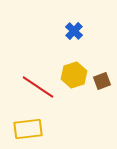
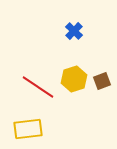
yellow hexagon: moved 4 px down
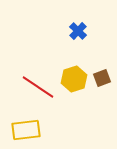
blue cross: moved 4 px right
brown square: moved 3 px up
yellow rectangle: moved 2 px left, 1 px down
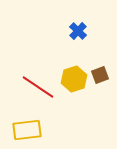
brown square: moved 2 px left, 3 px up
yellow rectangle: moved 1 px right
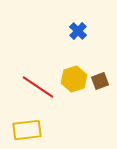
brown square: moved 6 px down
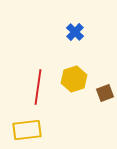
blue cross: moved 3 px left, 1 px down
brown square: moved 5 px right, 12 px down
red line: rotated 64 degrees clockwise
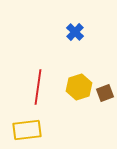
yellow hexagon: moved 5 px right, 8 px down
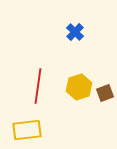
red line: moved 1 px up
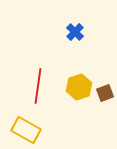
yellow rectangle: moved 1 px left; rotated 36 degrees clockwise
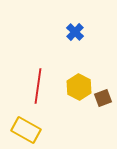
yellow hexagon: rotated 15 degrees counterclockwise
brown square: moved 2 px left, 5 px down
